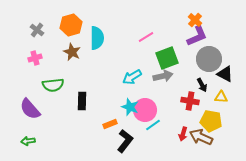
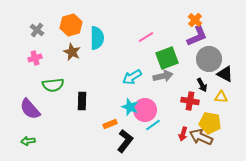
yellow pentagon: moved 1 px left, 2 px down
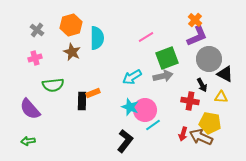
orange rectangle: moved 17 px left, 31 px up
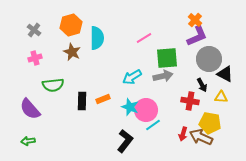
gray cross: moved 3 px left
pink line: moved 2 px left, 1 px down
green square: rotated 15 degrees clockwise
orange rectangle: moved 10 px right, 6 px down
pink circle: moved 1 px right
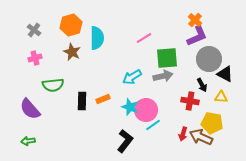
yellow pentagon: moved 2 px right
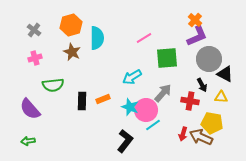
gray arrow: moved 17 px down; rotated 36 degrees counterclockwise
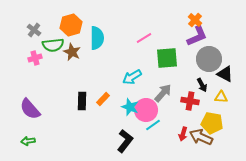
green semicircle: moved 40 px up
orange rectangle: rotated 24 degrees counterclockwise
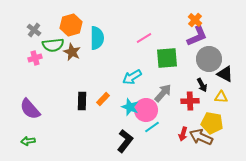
red cross: rotated 12 degrees counterclockwise
cyan line: moved 1 px left, 2 px down
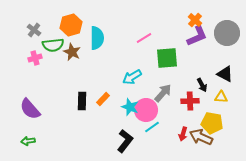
gray circle: moved 18 px right, 26 px up
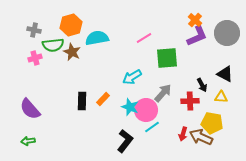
gray cross: rotated 24 degrees counterclockwise
cyan semicircle: rotated 100 degrees counterclockwise
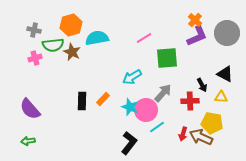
cyan line: moved 5 px right
black L-shape: moved 4 px right, 2 px down
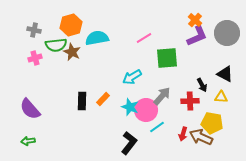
green semicircle: moved 3 px right
gray arrow: moved 1 px left, 3 px down
